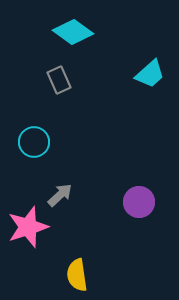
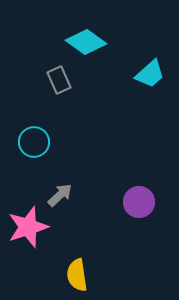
cyan diamond: moved 13 px right, 10 px down
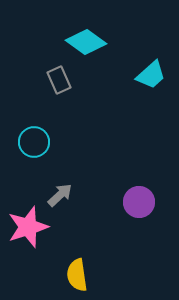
cyan trapezoid: moved 1 px right, 1 px down
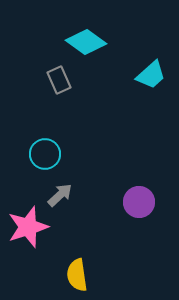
cyan circle: moved 11 px right, 12 px down
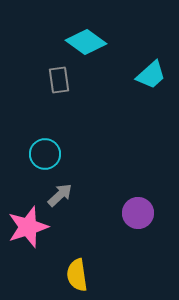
gray rectangle: rotated 16 degrees clockwise
purple circle: moved 1 px left, 11 px down
